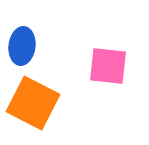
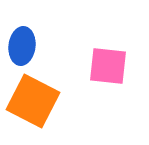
orange square: moved 2 px up
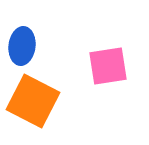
pink square: rotated 15 degrees counterclockwise
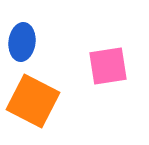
blue ellipse: moved 4 px up
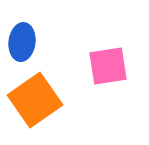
orange square: moved 2 px right, 1 px up; rotated 28 degrees clockwise
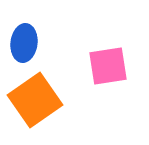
blue ellipse: moved 2 px right, 1 px down
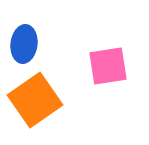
blue ellipse: moved 1 px down
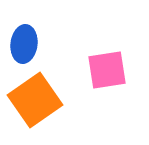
pink square: moved 1 px left, 4 px down
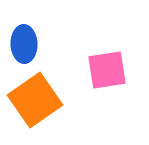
blue ellipse: rotated 9 degrees counterclockwise
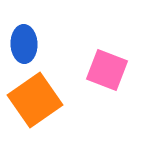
pink square: rotated 30 degrees clockwise
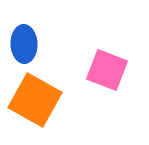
orange square: rotated 26 degrees counterclockwise
